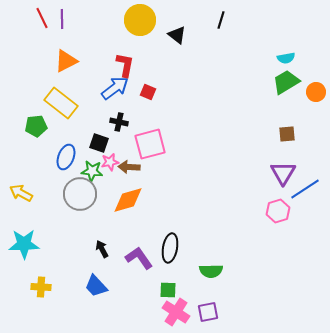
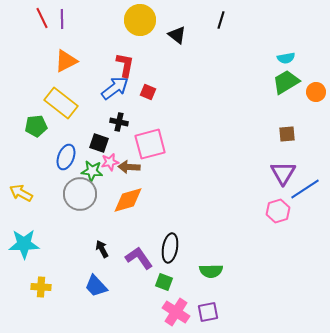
green square: moved 4 px left, 8 px up; rotated 18 degrees clockwise
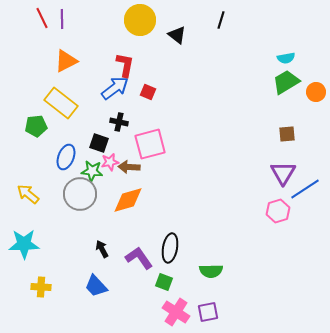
yellow arrow: moved 7 px right, 1 px down; rotated 10 degrees clockwise
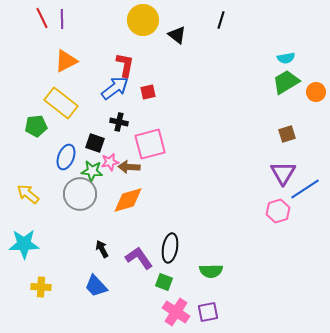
yellow circle: moved 3 px right
red square: rotated 35 degrees counterclockwise
brown square: rotated 12 degrees counterclockwise
black square: moved 4 px left
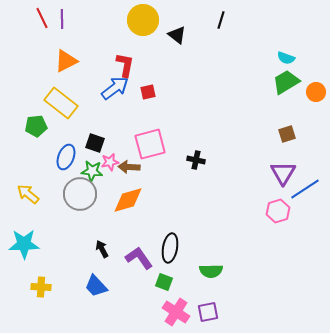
cyan semicircle: rotated 30 degrees clockwise
black cross: moved 77 px right, 38 px down
